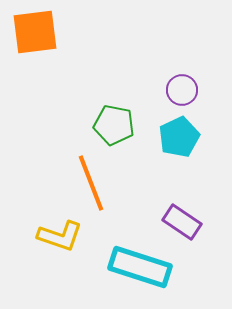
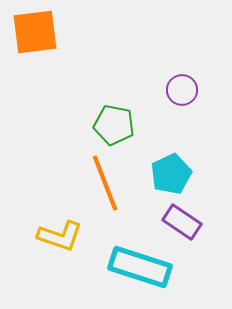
cyan pentagon: moved 8 px left, 37 px down
orange line: moved 14 px right
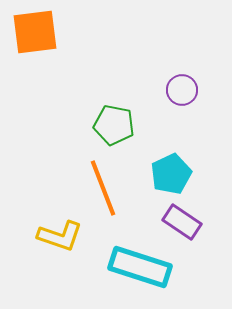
orange line: moved 2 px left, 5 px down
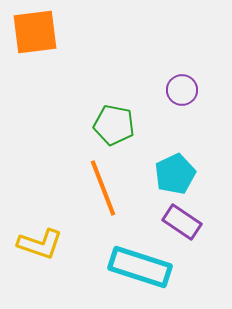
cyan pentagon: moved 4 px right
yellow L-shape: moved 20 px left, 8 px down
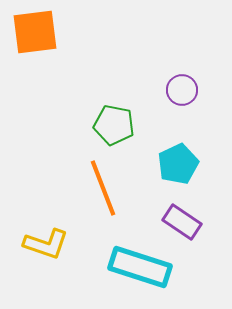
cyan pentagon: moved 3 px right, 10 px up
yellow L-shape: moved 6 px right
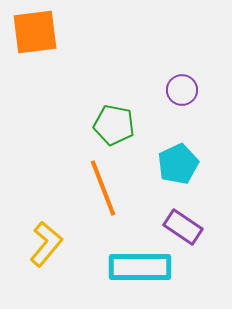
purple rectangle: moved 1 px right, 5 px down
yellow L-shape: rotated 69 degrees counterclockwise
cyan rectangle: rotated 18 degrees counterclockwise
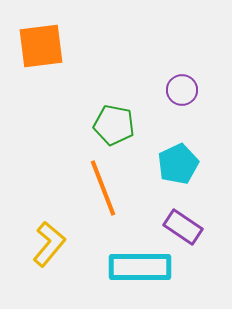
orange square: moved 6 px right, 14 px down
yellow L-shape: moved 3 px right
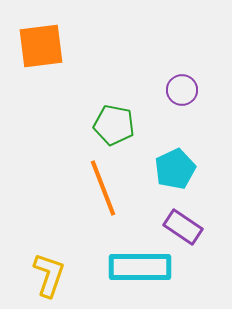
cyan pentagon: moved 3 px left, 5 px down
yellow L-shape: moved 31 px down; rotated 21 degrees counterclockwise
